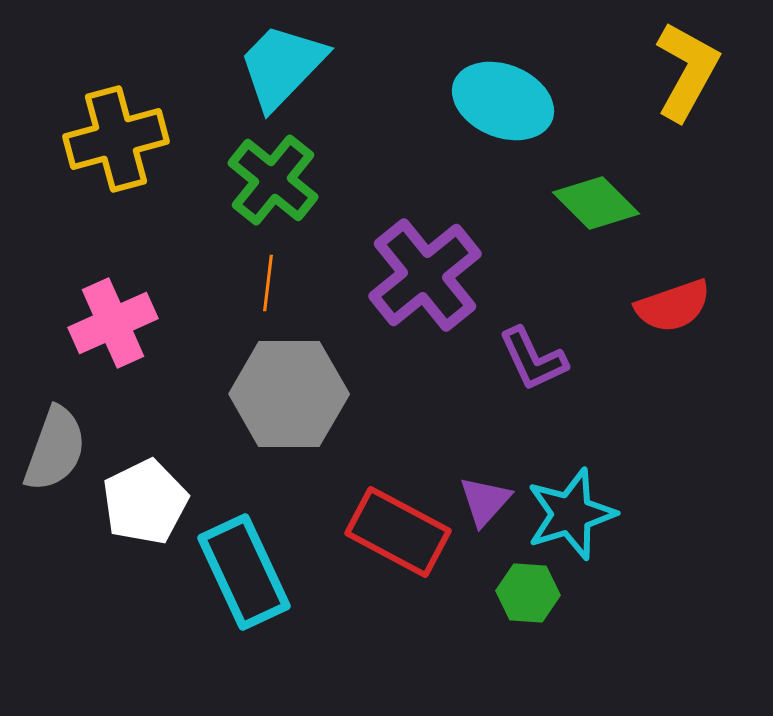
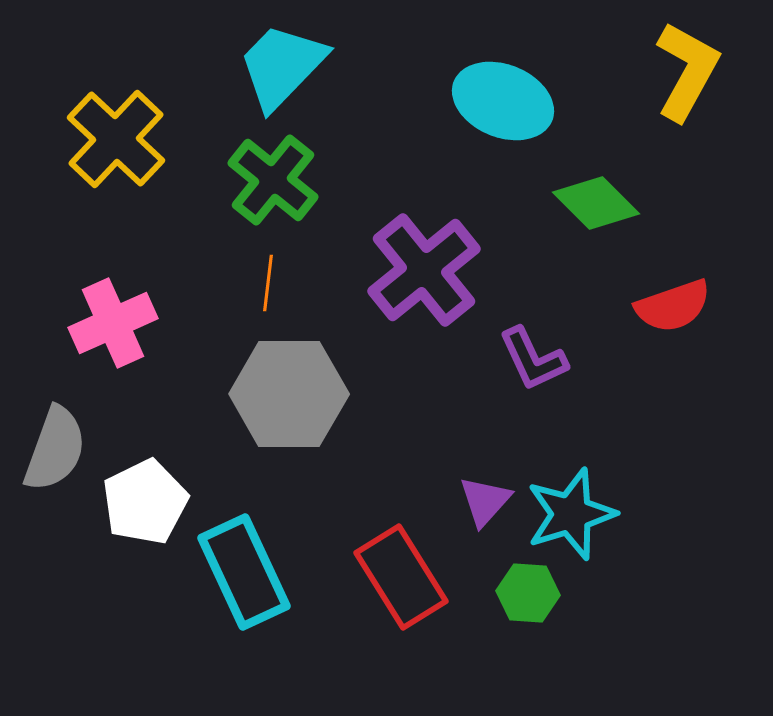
yellow cross: rotated 32 degrees counterclockwise
purple cross: moved 1 px left, 5 px up
red rectangle: moved 3 px right, 45 px down; rotated 30 degrees clockwise
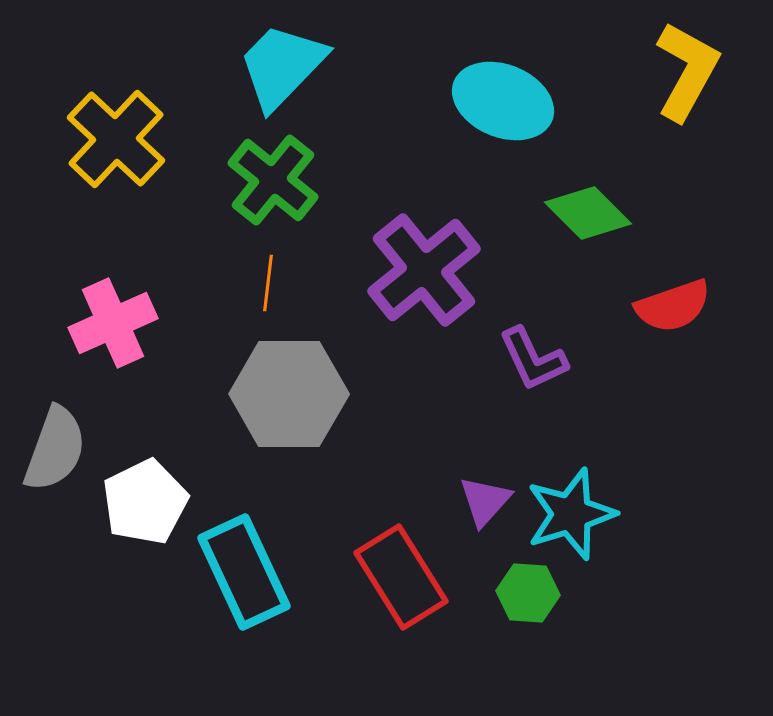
green diamond: moved 8 px left, 10 px down
